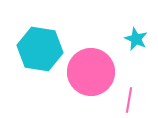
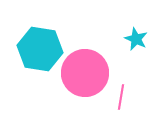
pink circle: moved 6 px left, 1 px down
pink line: moved 8 px left, 3 px up
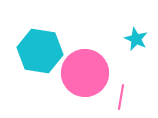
cyan hexagon: moved 2 px down
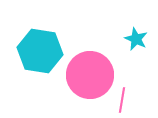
pink circle: moved 5 px right, 2 px down
pink line: moved 1 px right, 3 px down
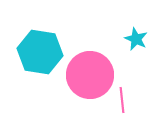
cyan hexagon: moved 1 px down
pink line: rotated 15 degrees counterclockwise
